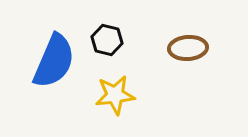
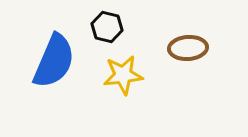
black hexagon: moved 13 px up
yellow star: moved 8 px right, 20 px up
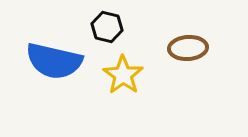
blue semicircle: rotated 80 degrees clockwise
yellow star: rotated 30 degrees counterclockwise
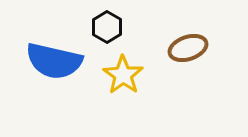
black hexagon: rotated 16 degrees clockwise
brown ellipse: rotated 15 degrees counterclockwise
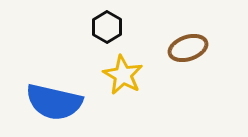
blue semicircle: moved 41 px down
yellow star: rotated 6 degrees counterclockwise
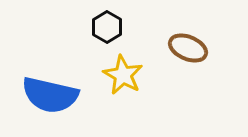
brown ellipse: rotated 42 degrees clockwise
blue semicircle: moved 4 px left, 7 px up
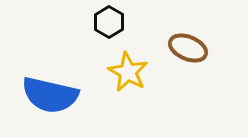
black hexagon: moved 2 px right, 5 px up
yellow star: moved 5 px right, 3 px up
